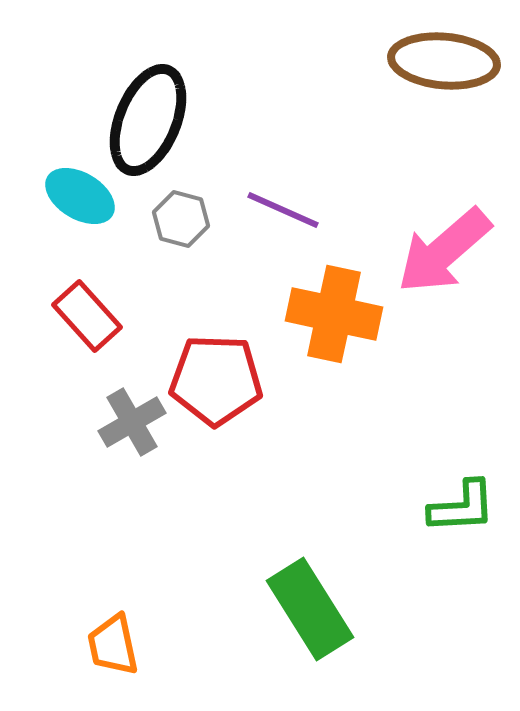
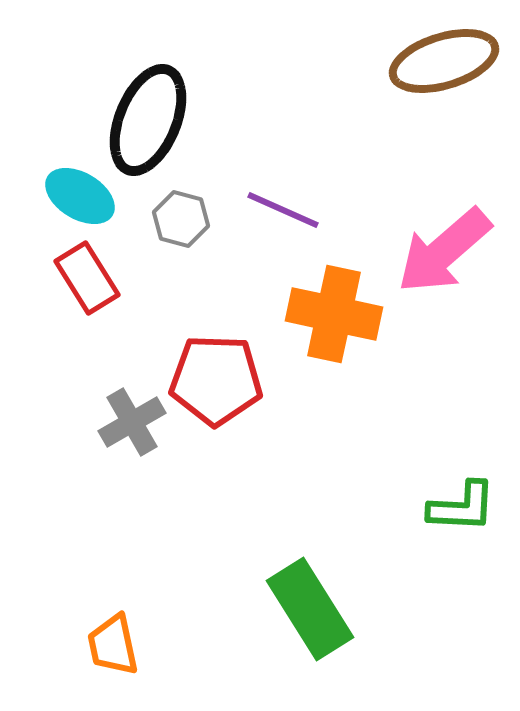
brown ellipse: rotated 22 degrees counterclockwise
red rectangle: moved 38 px up; rotated 10 degrees clockwise
green L-shape: rotated 6 degrees clockwise
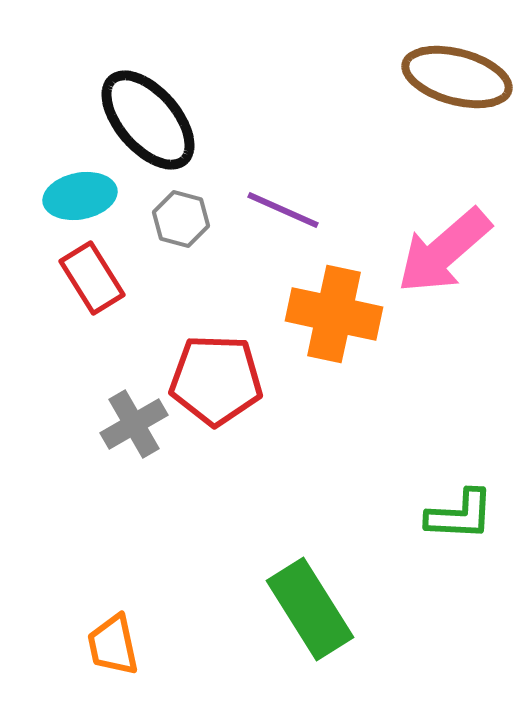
brown ellipse: moved 13 px right, 16 px down; rotated 32 degrees clockwise
black ellipse: rotated 63 degrees counterclockwise
cyan ellipse: rotated 42 degrees counterclockwise
red rectangle: moved 5 px right
gray cross: moved 2 px right, 2 px down
green L-shape: moved 2 px left, 8 px down
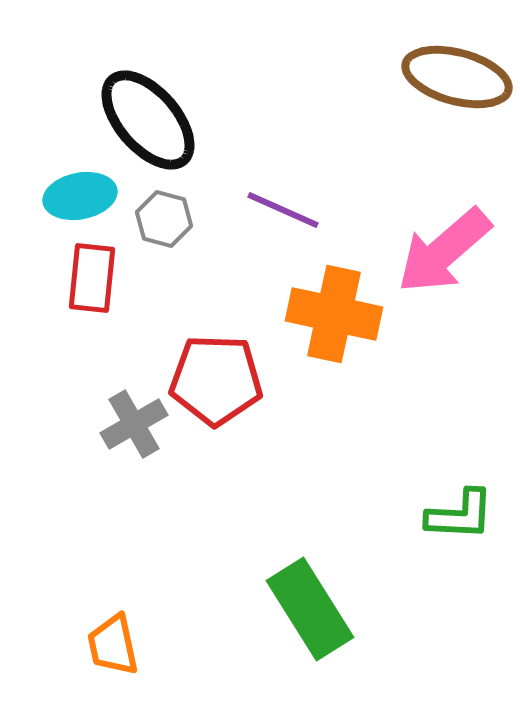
gray hexagon: moved 17 px left
red rectangle: rotated 38 degrees clockwise
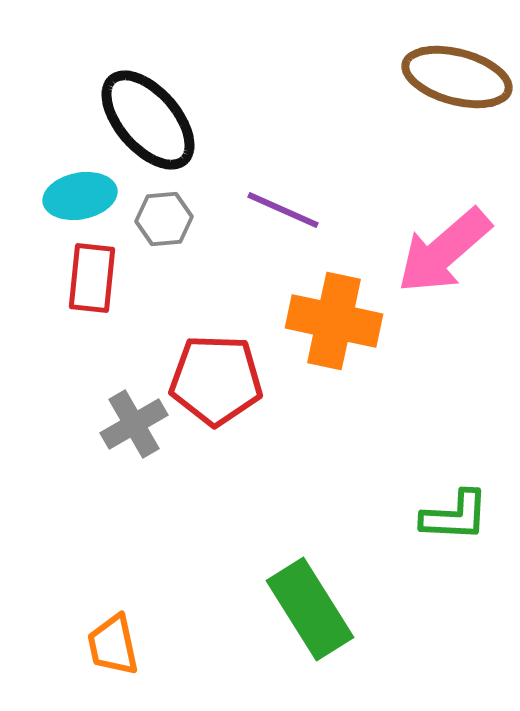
gray hexagon: rotated 20 degrees counterclockwise
orange cross: moved 7 px down
green L-shape: moved 5 px left, 1 px down
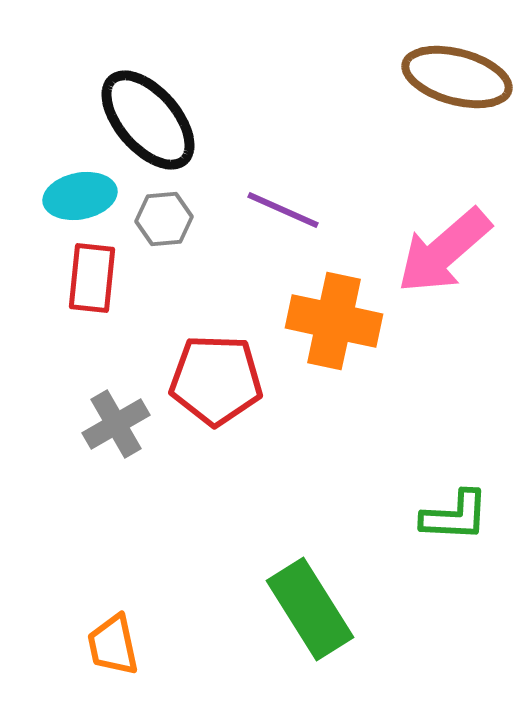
gray cross: moved 18 px left
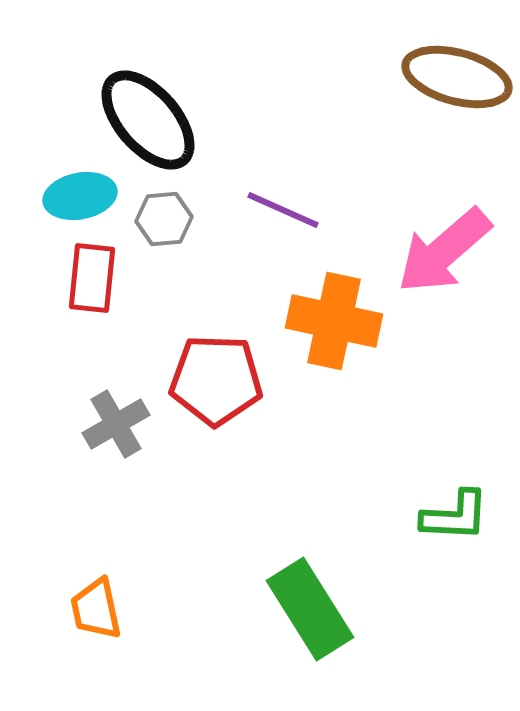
orange trapezoid: moved 17 px left, 36 px up
